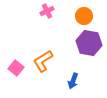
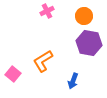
pink square: moved 3 px left, 6 px down
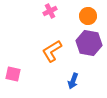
pink cross: moved 3 px right
orange circle: moved 4 px right
orange L-shape: moved 9 px right, 10 px up
pink square: rotated 28 degrees counterclockwise
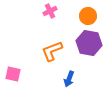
orange L-shape: rotated 10 degrees clockwise
blue arrow: moved 4 px left, 2 px up
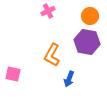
pink cross: moved 2 px left
orange circle: moved 2 px right
purple hexagon: moved 2 px left, 1 px up
orange L-shape: moved 4 px down; rotated 40 degrees counterclockwise
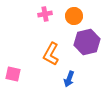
pink cross: moved 3 px left, 3 px down; rotated 16 degrees clockwise
orange circle: moved 16 px left
purple hexagon: rotated 25 degrees counterclockwise
orange L-shape: moved 1 px left, 1 px up
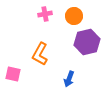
orange L-shape: moved 11 px left
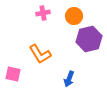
pink cross: moved 2 px left, 1 px up
purple hexagon: moved 2 px right, 3 px up
orange L-shape: rotated 60 degrees counterclockwise
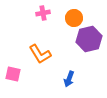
orange circle: moved 2 px down
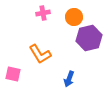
orange circle: moved 1 px up
purple hexagon: moved 1 px up
